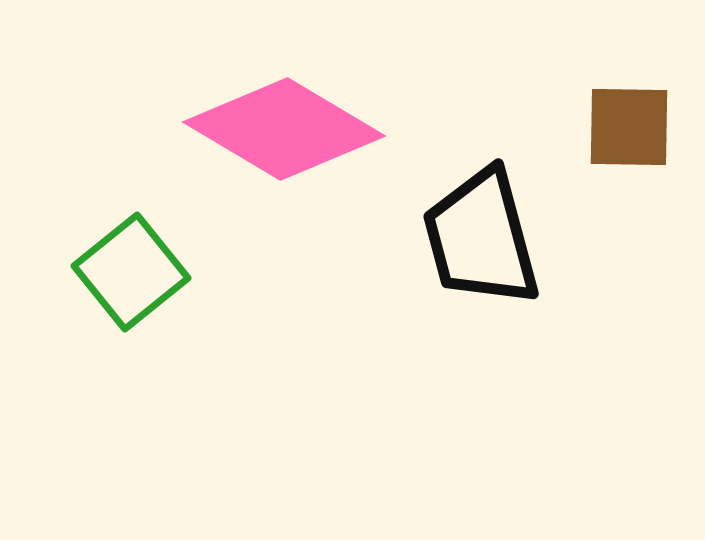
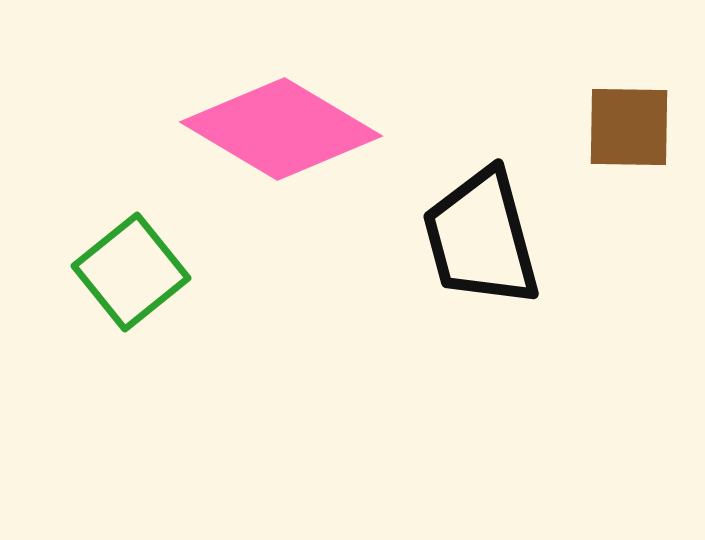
pink diamond: moved 3 px left
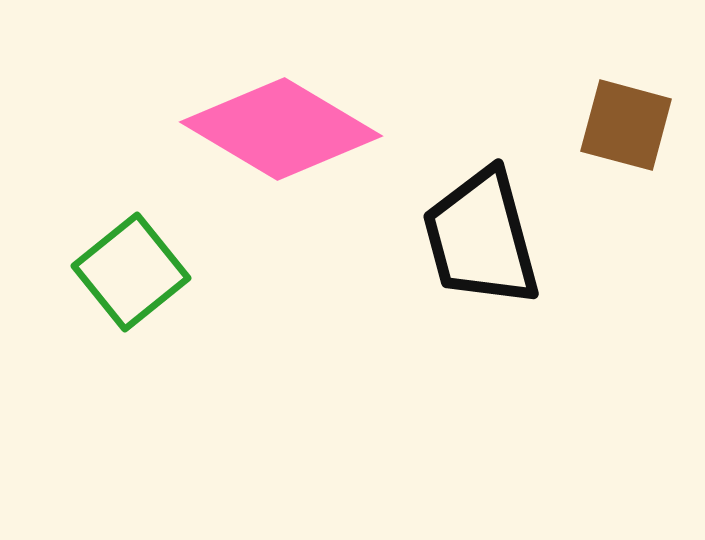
brown square: moved 3 px left, 2 px up; rotated 14 degrees clockwise
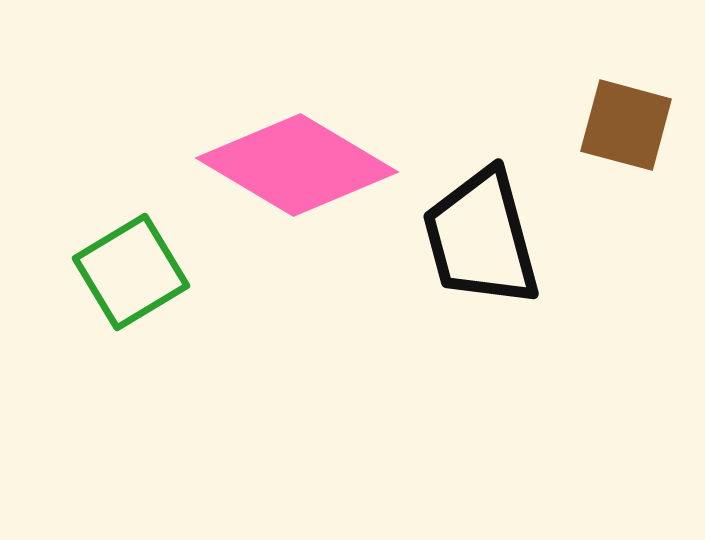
pink diamond: moved 16 px right, 36 px down
green square: rotated 8 degrees clockwise
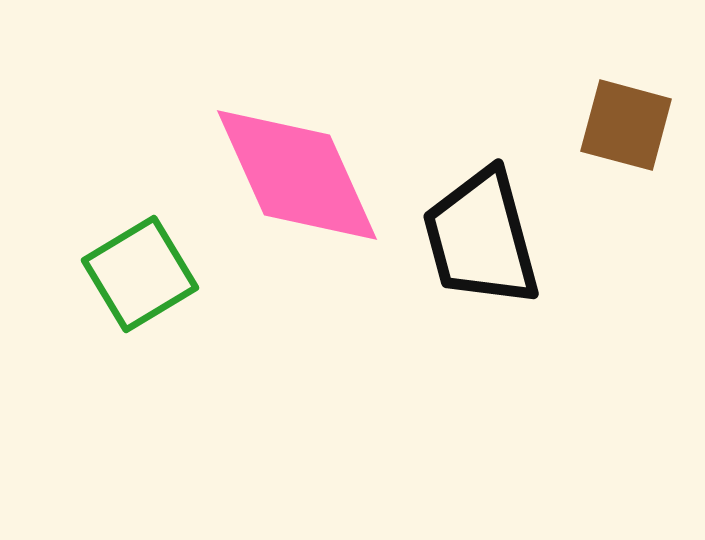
pink diamond: moved 10 px down; rotated 35 degrees clockwise
green square: moved 9 px right, 2 px down
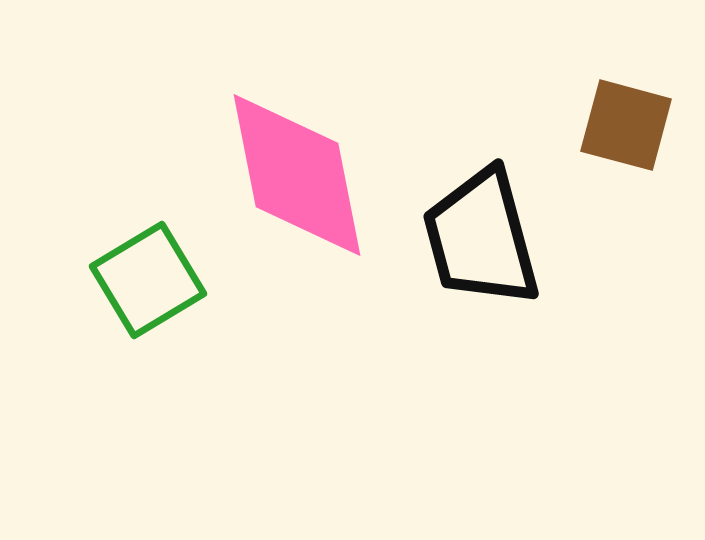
pink diamond: rotated 13 degrees clockwise
green square: moved 8 px right, 6 px down
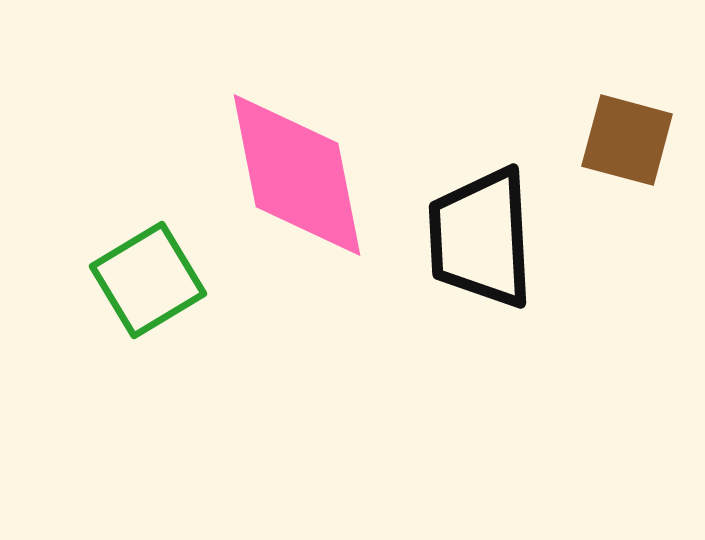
brown square: moved 1 px right, 15 px down
black trapezoid: rotated 12 degrees clockwise
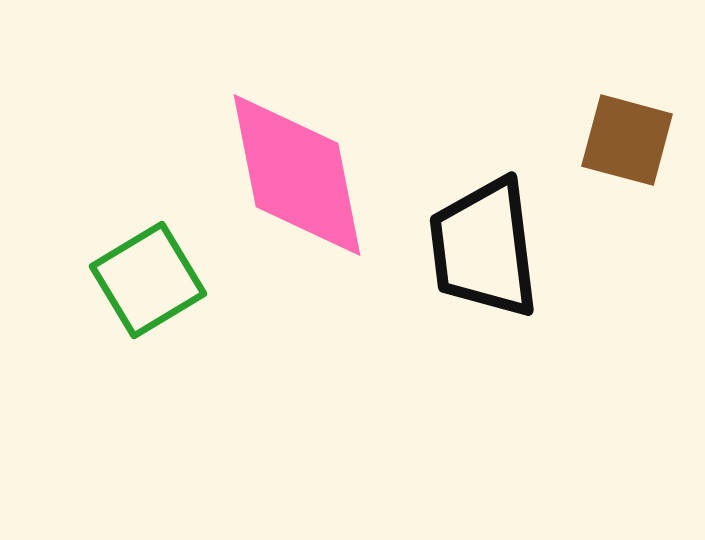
black trapezoid: moved 3 px right, 10 px down; rotated 4 degrees counterclockwise
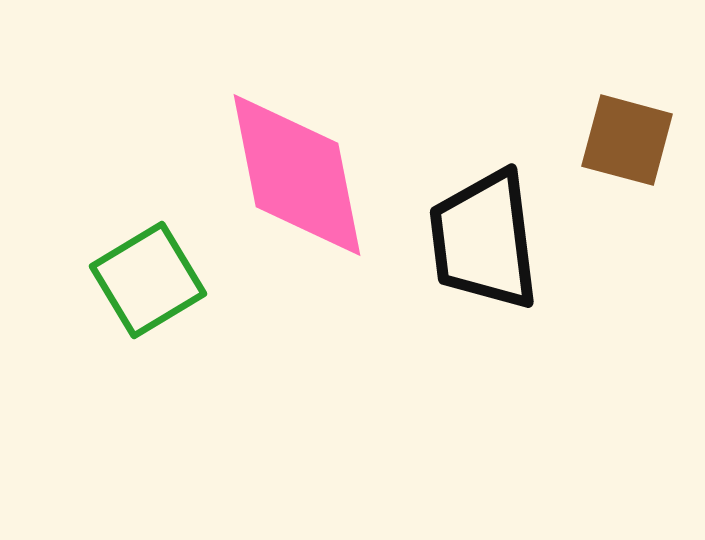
black trapezoid: moved 8 px up
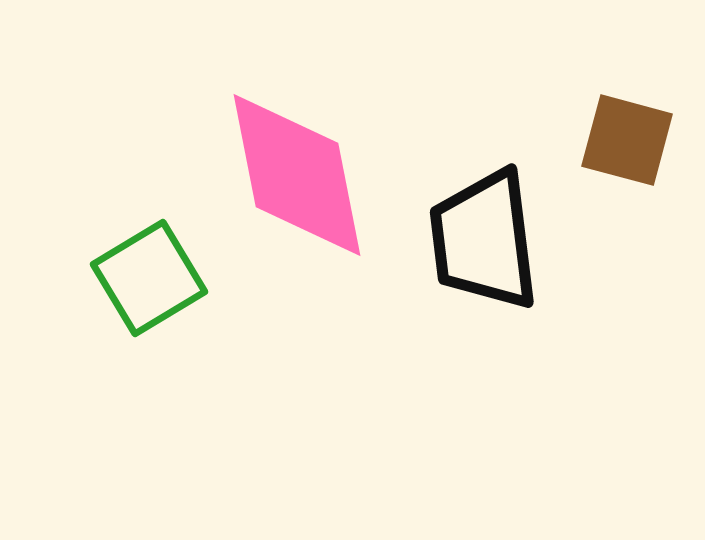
green square: moved 1 px right, 2 px up
